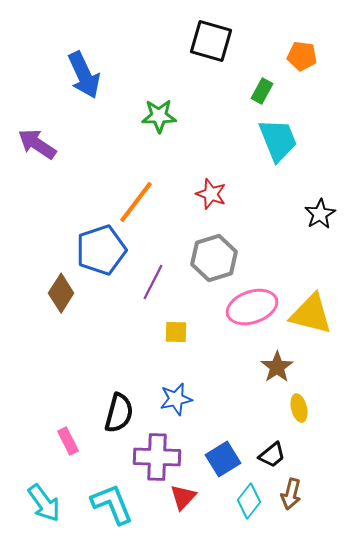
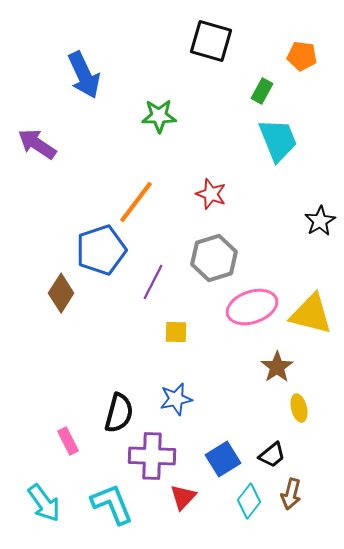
black star: moved 7 px down
purple cross: moved 5 px left, 1 px up
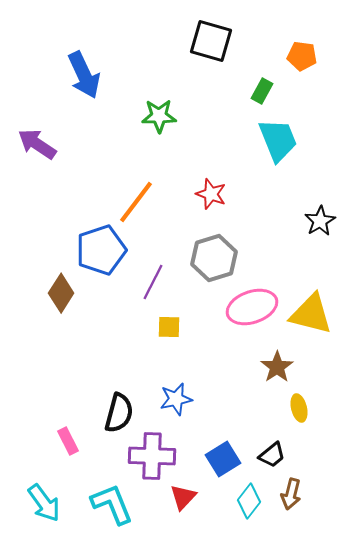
yellow square: moved 7 px left, 5 px up
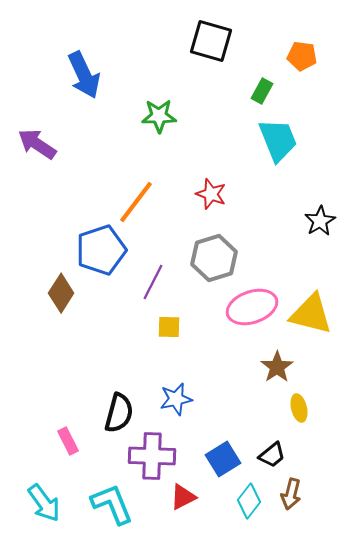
red triangle: rotated 20 degrees clockwise
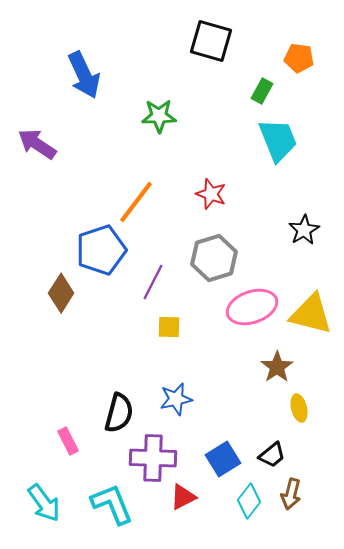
orange pentagon: moved 3 px left, 2 px down
black star: moved 16 px left, 9 px down
purple cross: moved 1 px right, 2 px down
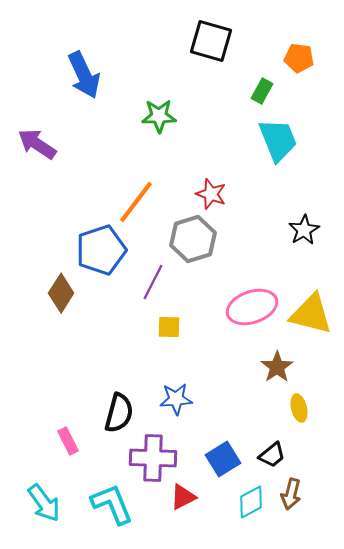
gray hexagon: moved 21 px left, 19 px up
blue star: rotated 8 degrees clockwise
cyan diamond: moved 2 px right, 1 px down; rotated 24 degrees clockwise
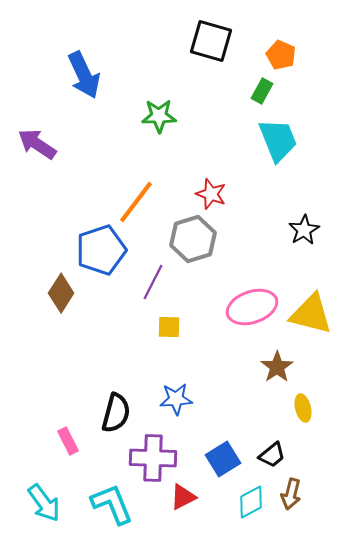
orange pentagon: moved 18 px left, 3 px up; rotated 16 degrees clockwise
yellow ellipse: moved 4 px right
black semicircle: moved 3 px left
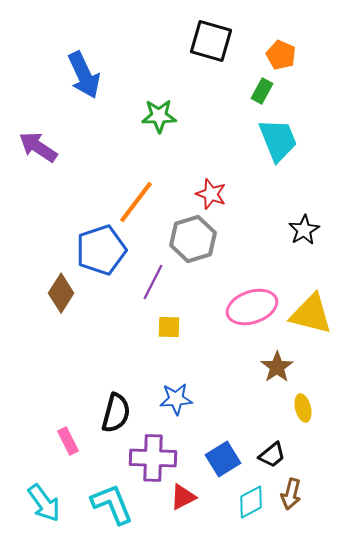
purple arrow: moved 1 px right, 3 px down
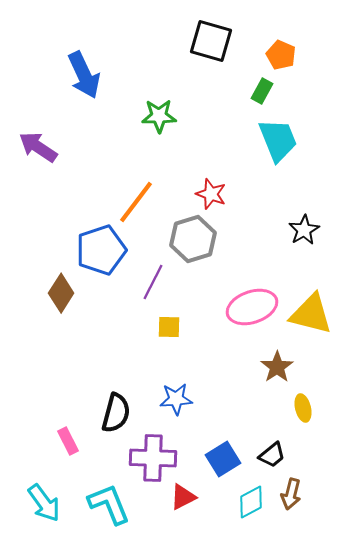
cyan L-shape: moved 3 px left
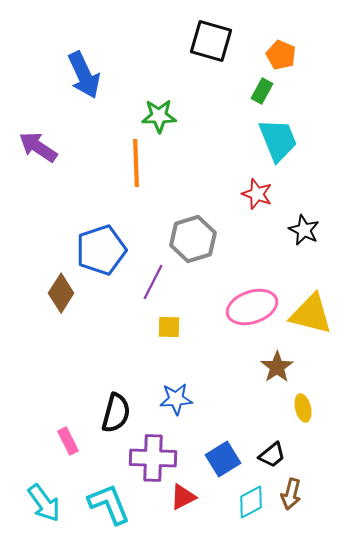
red star: moved 46 px right
orange line: moved 39 px up; rotated 39 degrees counterclockwise
black star: rotated 16 degrees counterclockwise
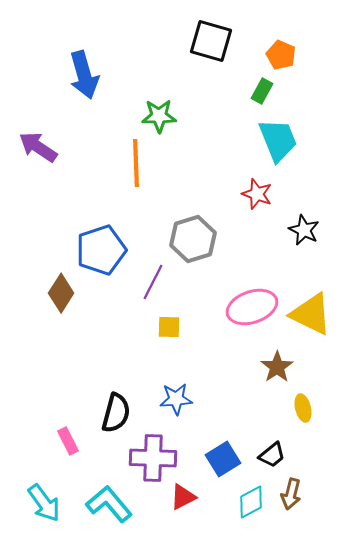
blue arrow: rotated 9 degrees clockwise
yellow triangle: rotated 12 degrees clockwise
cyan L-shape: rotated 18 degrees counterclockwise
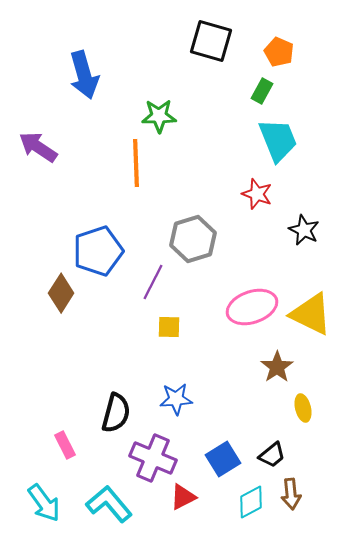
orange pentagon: moved 2 px left, 3 px up
blue pentagon: moved 3 px left, 1 px down
pink rectangle: moved 3 px left, 4 px down
purple cross: rotated 21 degrees clockwise
brown arrow: rotated 20 degrees counterclockwise
